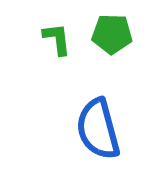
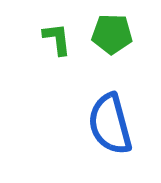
blue semicircle: moved 12 px right, 5 px up
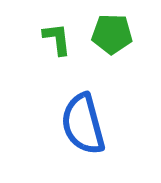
blue semicircle: moved 27 px left
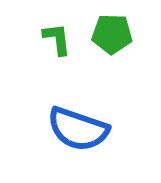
blue semicircle: moved 5 px left, 5 px down; rotated 56 degrees counterclockwise
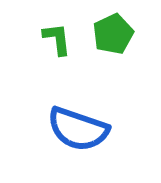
green pentagon: moved 1 px right; rotated 27 degrees counterclockwise
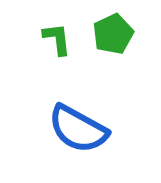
blue semicircle: rotated 10 degrees clockwise
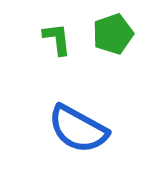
green pentagon: rotated 6 degrees clockwise
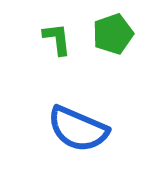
blue semicircle: rotated 6 degrees counterclockwise
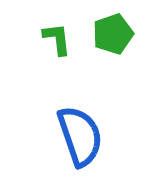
blue semicircle: moved 2 px right, 7 px down; rotated 132 degrees counterclockwise
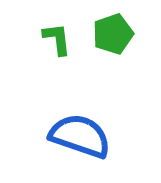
blue semicircle: rotated 52 degrees counterclockwise
